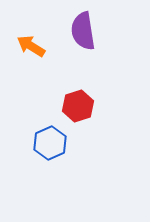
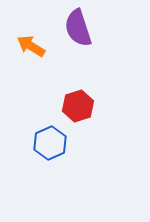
purple semicircle: moved 5 px left, 3 px up; rotated 9 degrees counterclockwise
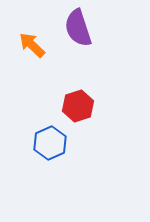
orange arrow: moved 1 px right, 1 px up; rotated 12 degrees clockwise
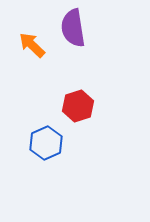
purple semicircle: moved 5 px left; rotated 9 degrees clockwise
blue hexagon: moved 4 px left
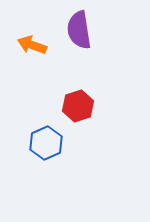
purple semicircle: moved 6 px right, 2 px down
orange arrow: rotated 24 degrees counterclockwise
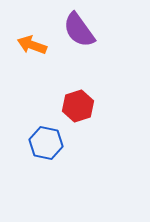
purple semicircle: rotated 27 degrees counterclockwise
blue hexagon: rotated 24 degrees counterclockwise
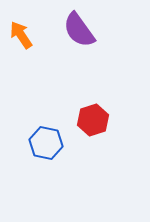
orange arrow: moved 11 px left, 10 px up; rotated 36 degrees clockwise
red hexagon: moved 15 px right, 14 px down
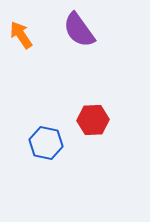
red hexagon: rotated 16 degrees clockwise
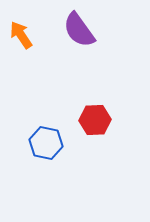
red hexagon: moved 2 px right
